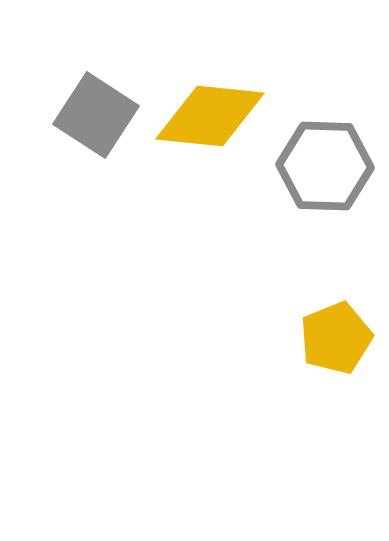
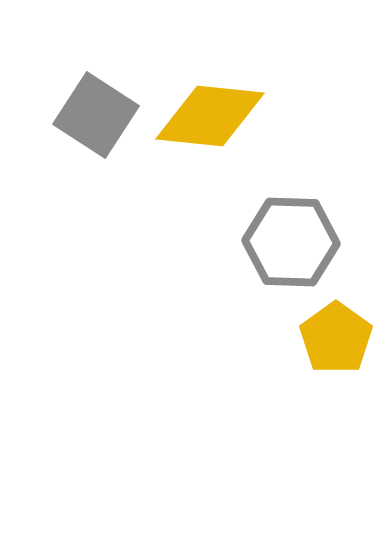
gray hexagon: moved 34 px left, 76 px down
yellow pentagon: rotated 14 degrees counterclockwise
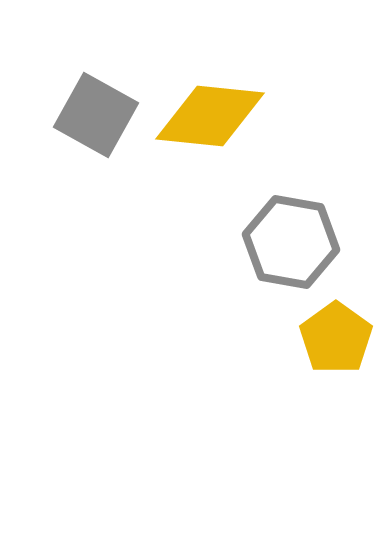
gray square: rotated 4 degrees counterclockwise
gray hexagon: rotated 8 degrees clockwise
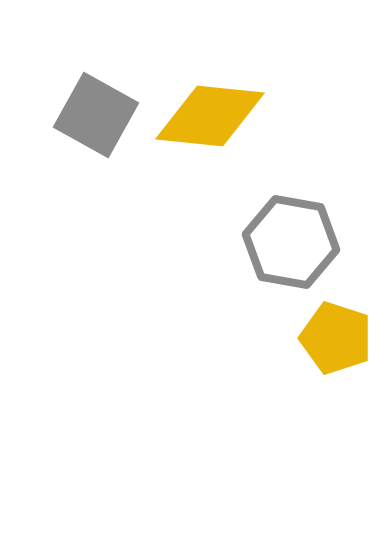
yellow pentagon: rotated 18 degrees counterclockwise
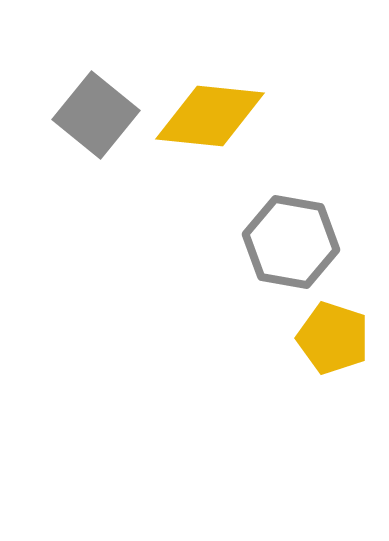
gray square: rotated 10 degrees clockwise
yellow pentagon: moved 3 px left
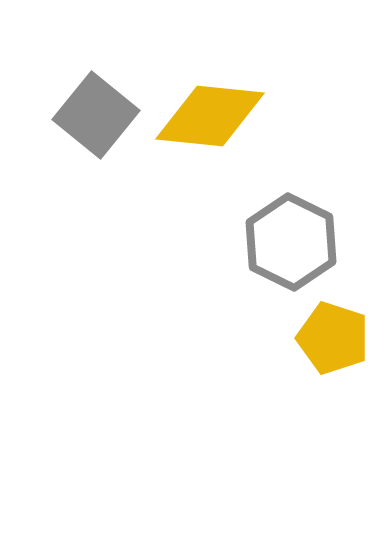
gray hexagon: rotated 16 degrees clockwise
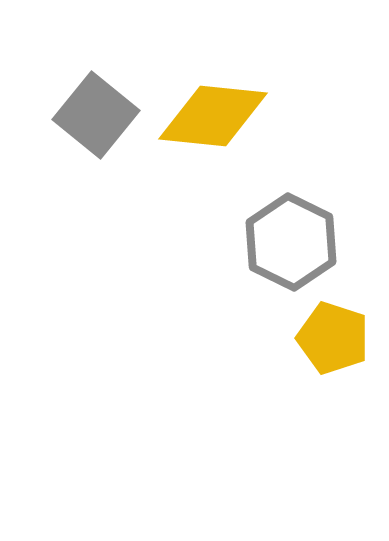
yellow diamond: moved 3 px right
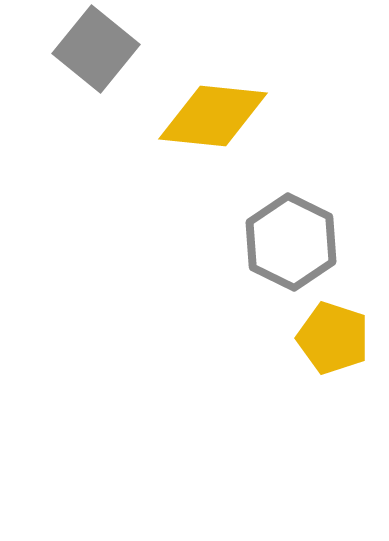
gray square: moved 66 px up
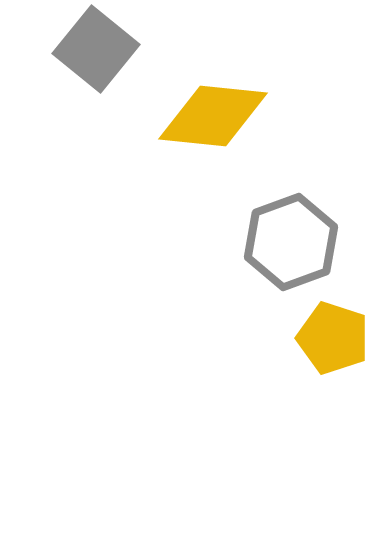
gray hexagon: rotated 14 degrees clockwise
